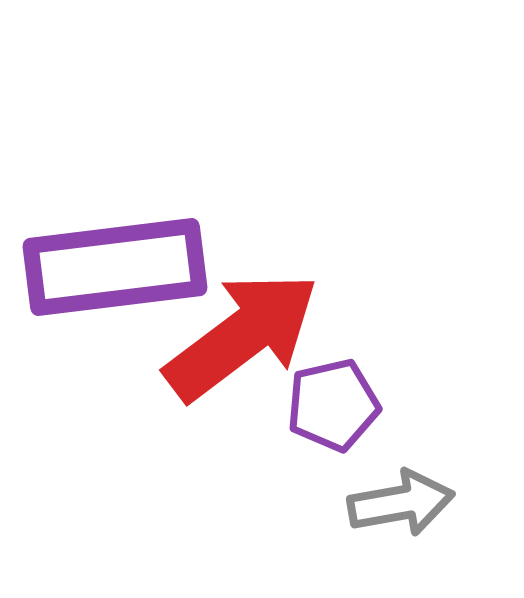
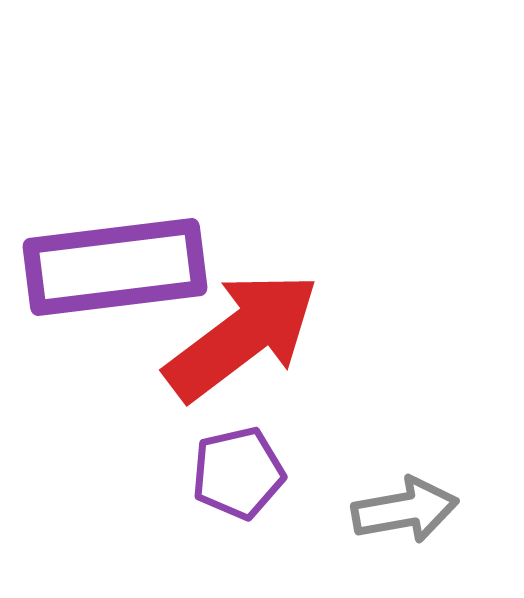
purple pentagon: moved 95 px left, 68 px down
gray arrow: moved 4 px right, 7 px down
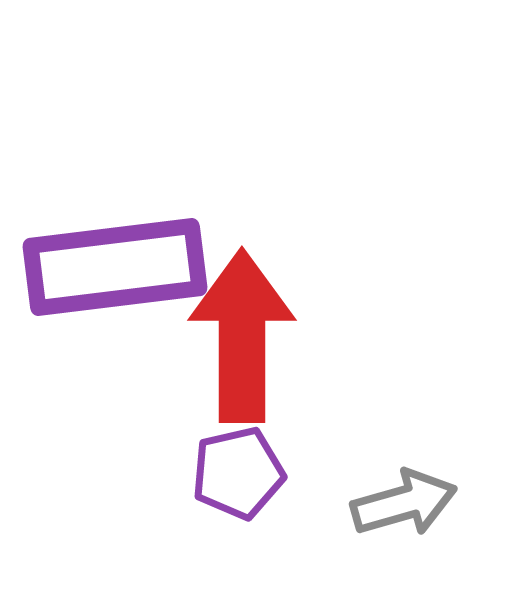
red arrow: rotated 53 degrees counterclockwise
gray arrow: moved 1 px left, 7 px up; rotated 6 degrees counterclockwise
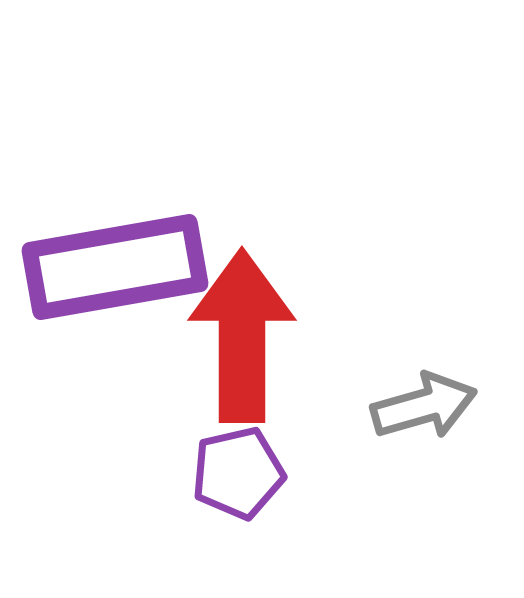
purple rectangle: rotated 3 degrees counterclockwise
gray arrow: moved 20 px right, 97 px up
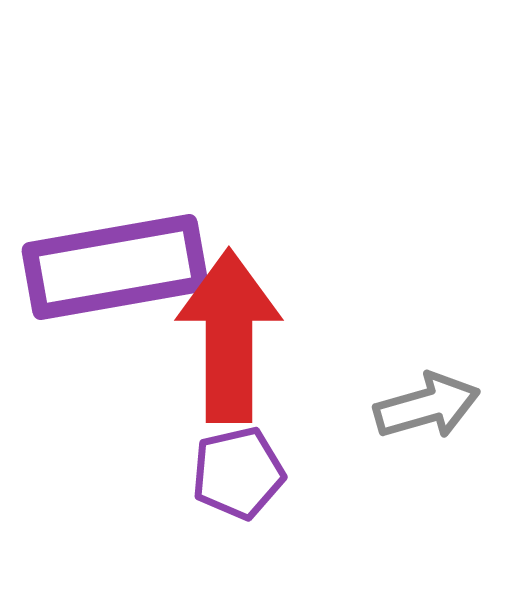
red arrow: moved 13 px left
gray arrow: moved 3 px right
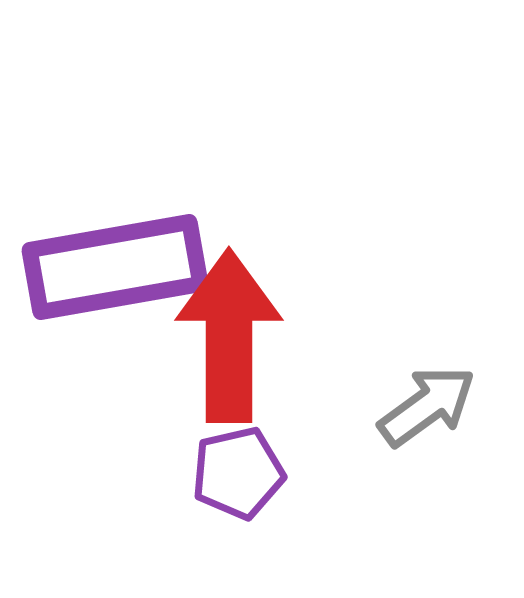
gray arrow: rotated 20 degrees counterclockwise
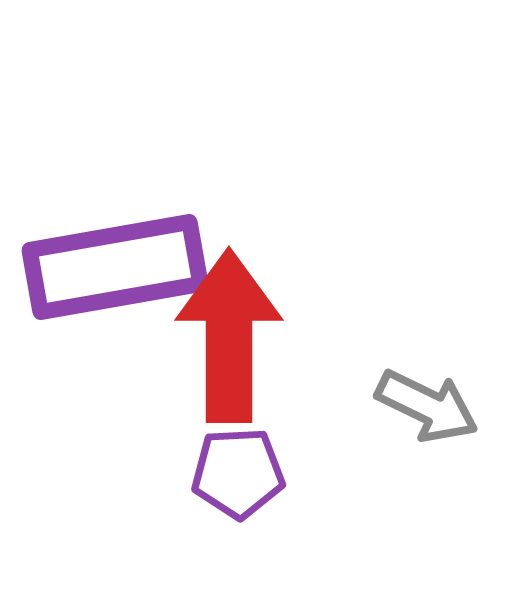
gray arrow: rotated 62 degrees clockwise
purple pentagon: rotated 10 degrees clockwise
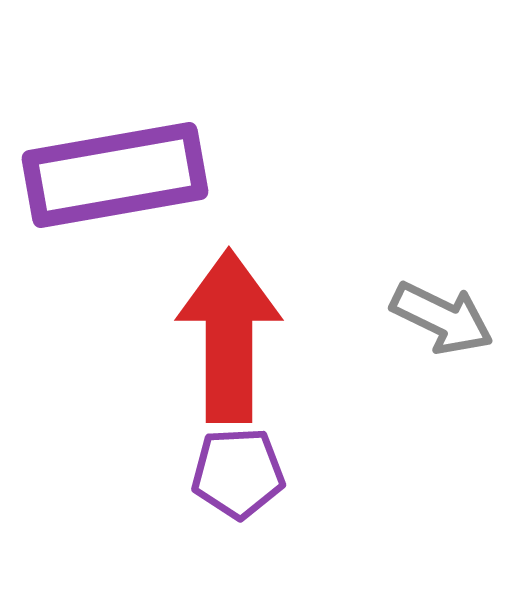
purple rectangle: moved 92 px up
gray arrow: moved 15 px right, 88 px up
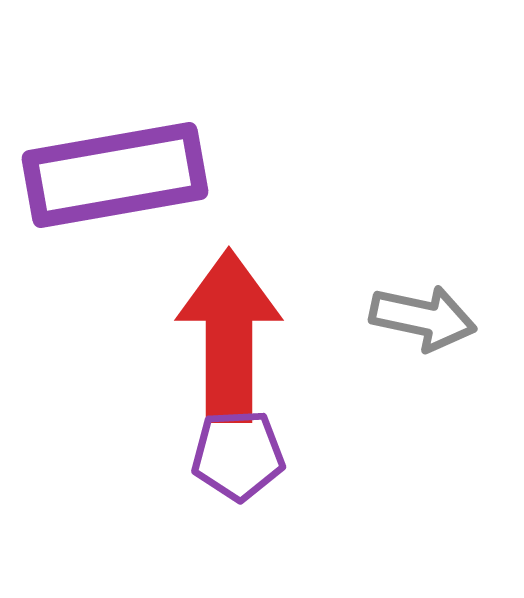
gray arrow: moved 19 px left; rotated 14 degrees counterclockwise
purple pentagon: moved 18 px up
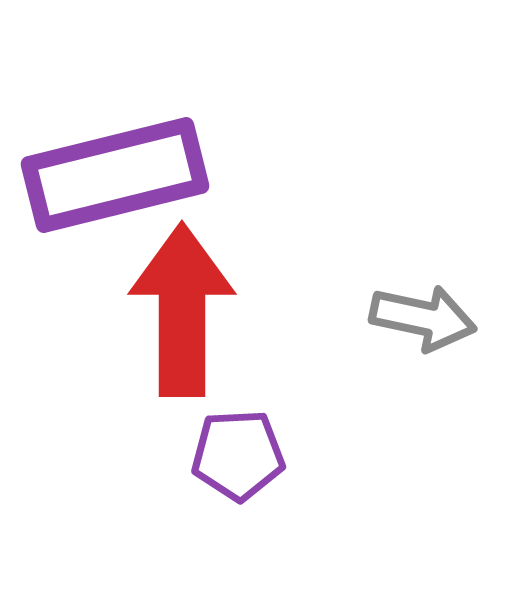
purple rectangle: rotated 4 degrees counterclockwise
red arrow: moved 47 px left, 26 px up
